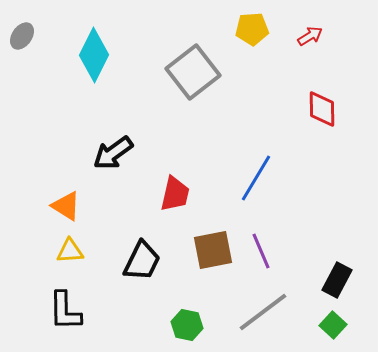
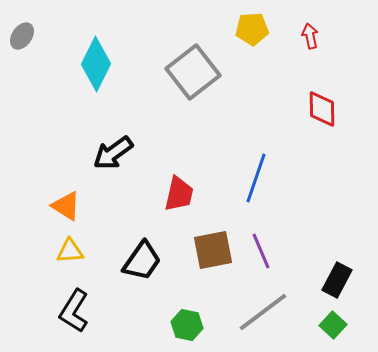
red arrow: rotated 70 degrees counterclockwise
cyan diamond: moved 2 px right, 9 px down
blue line: rotated 12 degrees counterclockwise
red trapezoid: moved 4 px right
black trapezoid: rotated 9 degrees clockwise
black L-shape: moved 9 px right; rotated 33 degrees clockwise
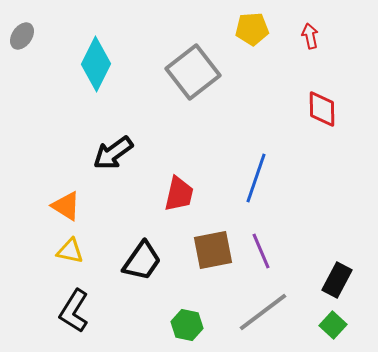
yellow triangle: rotated 16 degrees clockwise
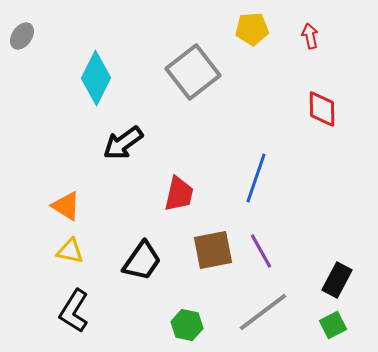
cyan diamond: moved 14 px down
black arrow: moved 10 px right, 10 px up
purple line: rotated 6 degrees counterclockwise
green square: rotated 20 degrees clockwise
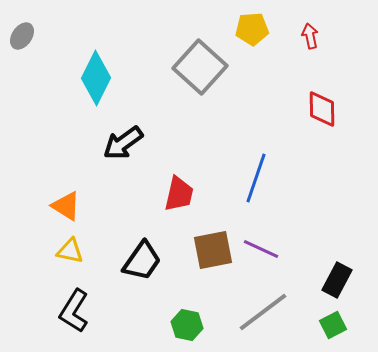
gray square: moved 7 px right, 5 px up; rotated 10 degrees counterclockwise
purple line: moved 2 px up; rotated 36 degrees counterclockwise
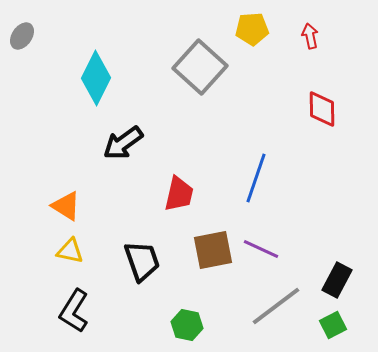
black trapezoid: rotated 54 degrees counterclockwise
gray line: moved 13 px right, 6 px up
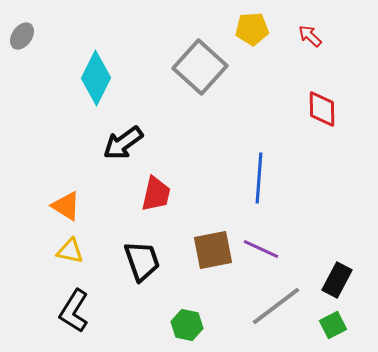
red arrow: rotated 35 degrees counterclockwise
blue line: moved 3 px right; rotated 15 degrees counterclockwise
red trapezoid: moved 23 px left
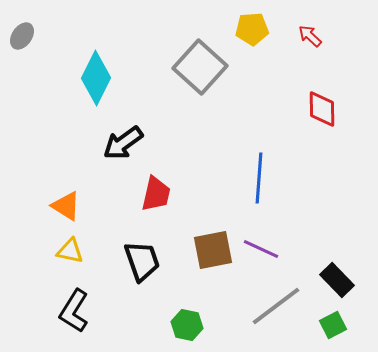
black rectangle: rotated 72 degrees counterclockwise
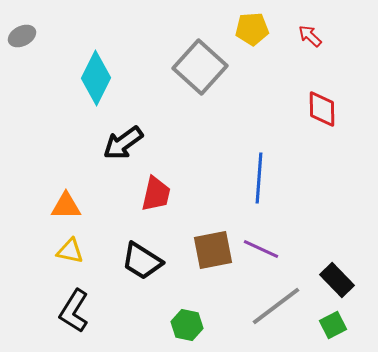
gray ellipse: rotated 28 degrees clockwise
orange triangle: rotated 32 degrees counterclockwise
black trapezoid: rotated 141 degrees clockwise
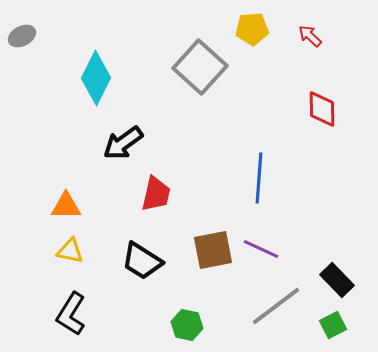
black L-shape: moved 3 px left, 3 px down
